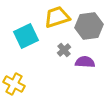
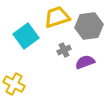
cyan square: rotated 10 degrees counterclockwise
gray cross: rotated 16 degrees clockwise
purple semicircle: rotated 24 degrees counterclockwise
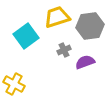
gray hexagon: moved 1 px right
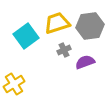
yellow trapezoid: moved 6 px down
yellow cross: rotated 30 degrees clockwise
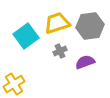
gray cross: moved 4 px left, 1 px down
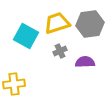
gray hexagon: moved 2 px up
cyan square: rotated 25 degrees counterclockwise
purple semicircle: rotated 18 degrees clockwise
yellow cross: rotated 25 degrees clockwise
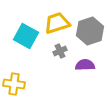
gray hexagon: moved 7 px down; rotated 12 degrees counterclockwise
purple semicircle: moved 3 px down
yellow cross: rotated 15 degrees clockwise
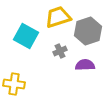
yellow trapezoid: moved 1 px right, 6 px up
gray hexagon: moved 2 px left
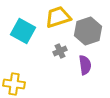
cyan square: moved 3 px left, 5 px up
purple semicircle: rotated 84 degrees clockwise
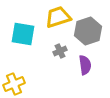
cyan square: moved 3 px down; rotated 20 degrees counterclockwise
yellow cross: rotated 30 degrees counterclockwise
